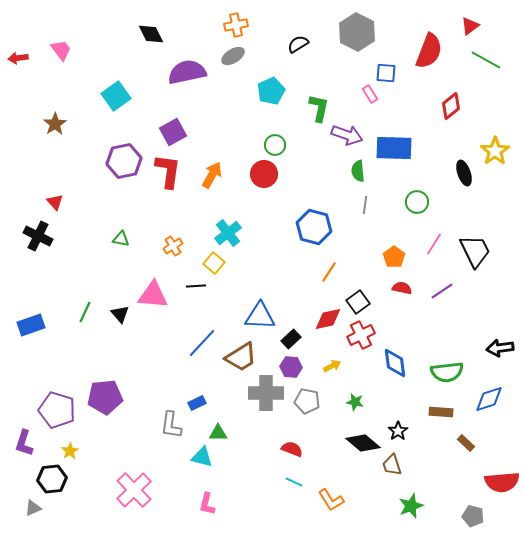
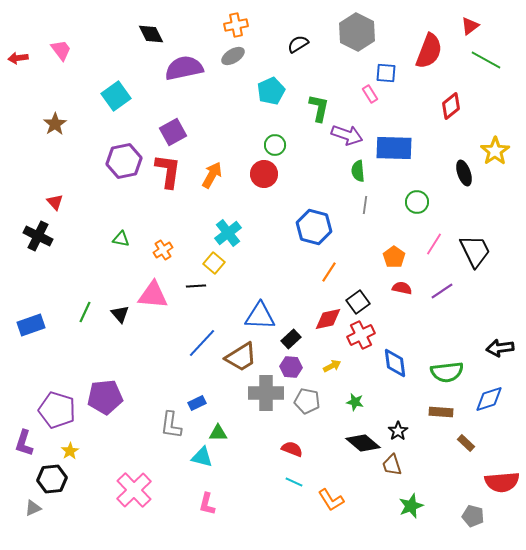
purple semicircle at (187, 72): moved 3 px left, 4 px up
orange cross at (173, 246): moved 10 px left, 4 px down
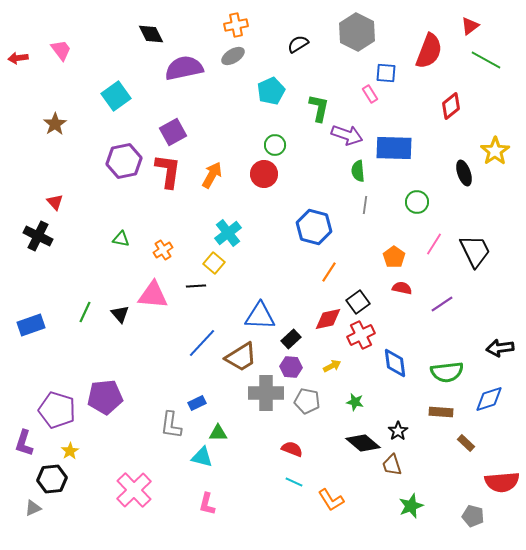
purple line at (442, 291): moved 13 px down
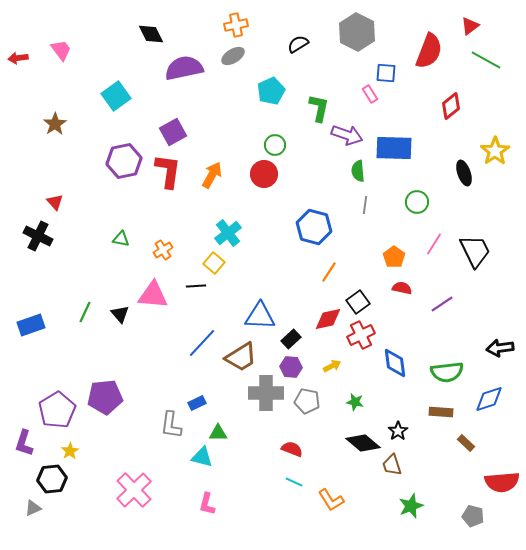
purple pentagon at (57, 410): rotated 24 degrees clockwise
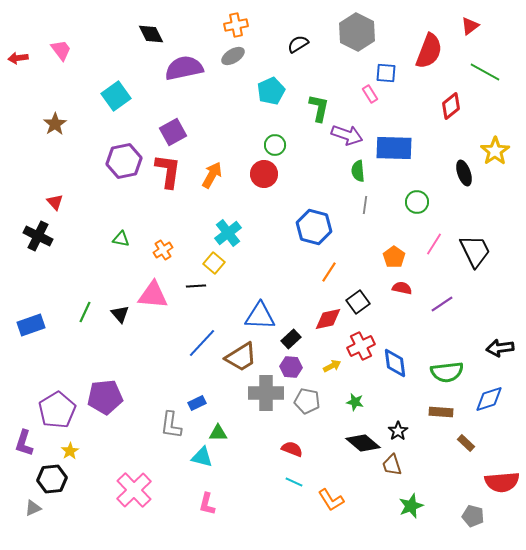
green line at (486, 60): moved 1 px left, 12 px down
red cross at (361, 335): moved 11 px down
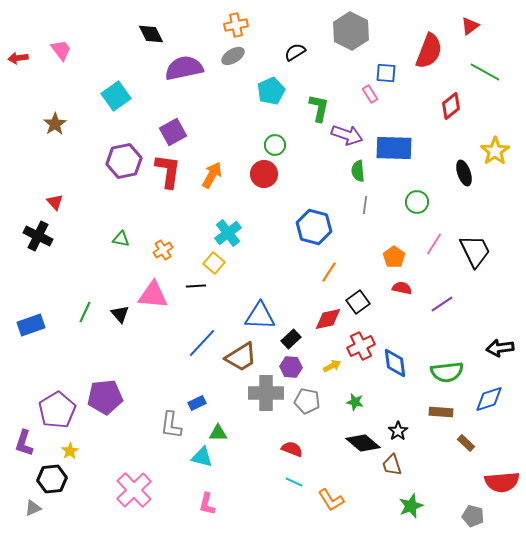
gray hexagon at (357, 32): moved 6 px left, 1 px up
black semicircle at (298, 44): moved 3 px left, 8 px down
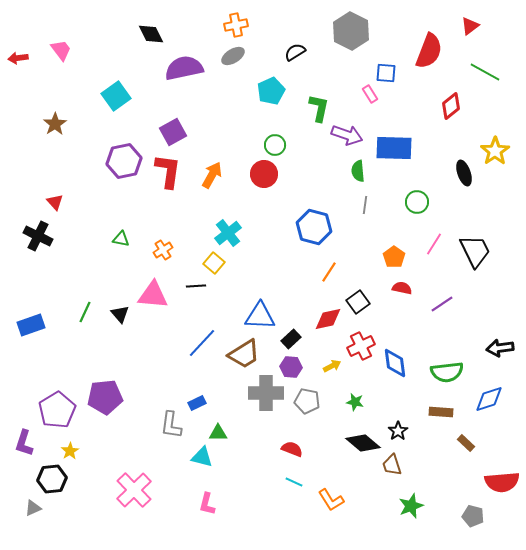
brown trapezoid at (241, 357): moved 3 px right, 3 px up
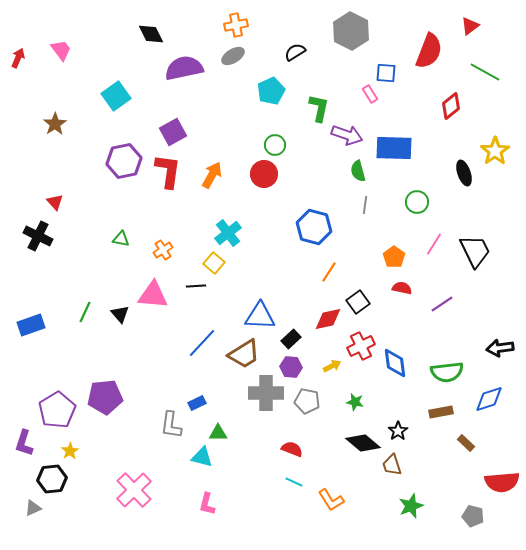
red arrow at (18, 58): rotated 120 degrees clockwise
green semicircle at (358, 171): rotated 10 degrees counterclockwise
brown rectangle at (441, 412): rotated 15 degrees counterclockwise
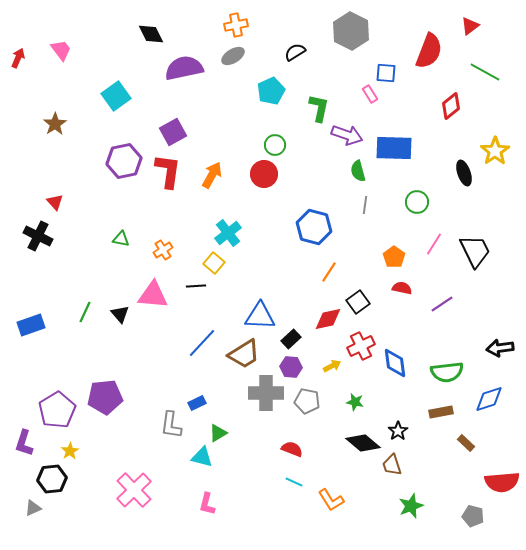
green triangle at (218, 433): rotated 30 degrees counterclockwise
